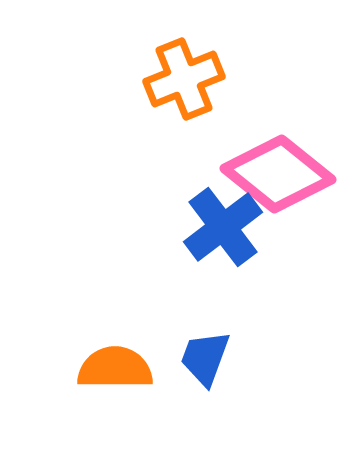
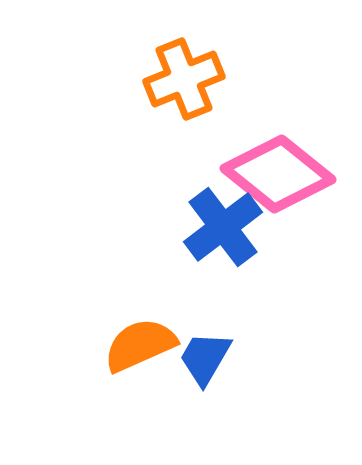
blue trapezoid: rotated 10 degrees clockwise
orange semicircle: moved 25 px right, 23 px up; rotated 24 degrees counterclockwise
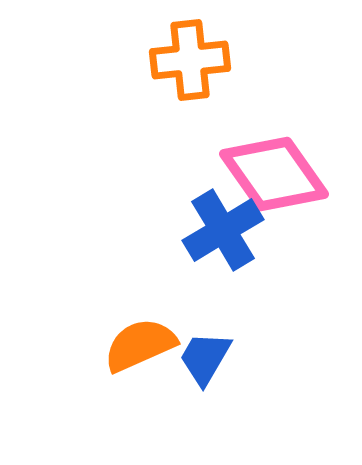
orange cross: moved 6 px right, 19 px up; rotated 16 degrees clockwise
pink diamond: moved 4 px left; rotated 16 degrees clockwise
blue cross: moved 3 px down; rotated 6 degrees clockwise
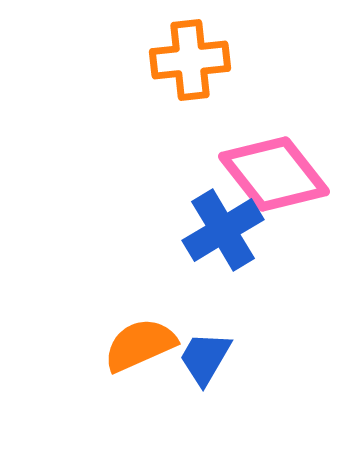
pink diamond: rotated 3 degrees counterclockwise
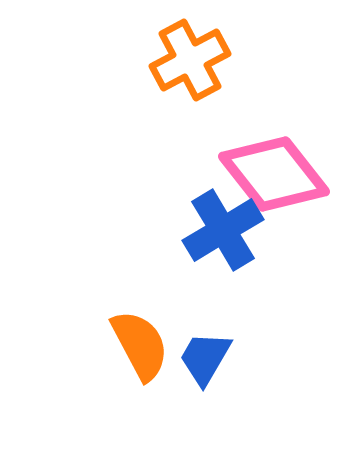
orange cross: rotated 22 degrees counterclockwise
orange semicircle: rotated 86 degrees clockwise
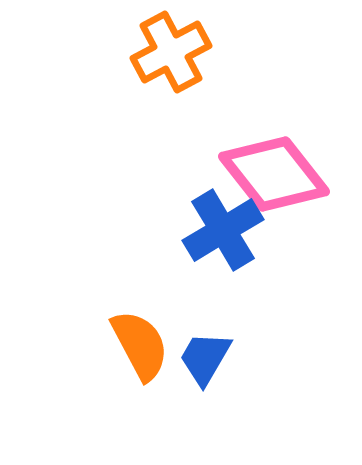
orange cross: moved 19 px left, 8 px up
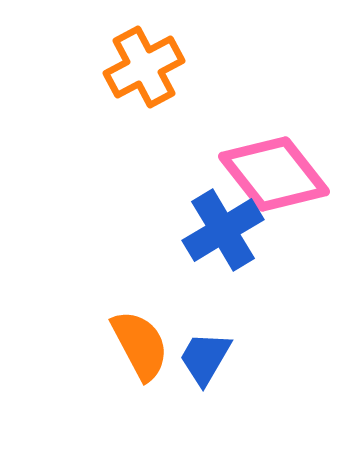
orange cross: moved 27 px left, 15 px down
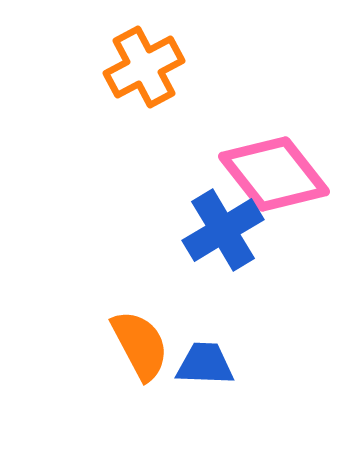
blue trapezoid: moved 6 px down; rotated 62 degrees clockwise
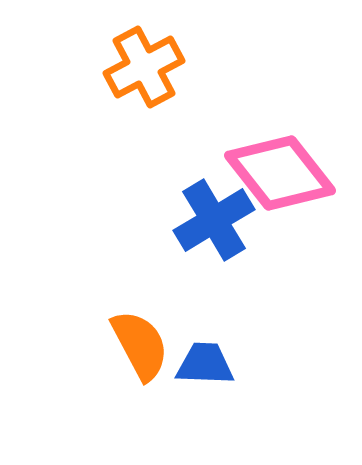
pink diamond: moved 6 px right, 1 px up
blue cross: moved 9 px left, 10 px up
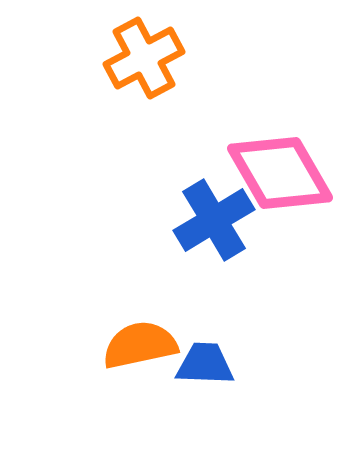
orange cross: moved 9 px up
pink diamond: rotated 8 degrees clockwise
orange semicircle: rotated 74 degrees counterclockwise
